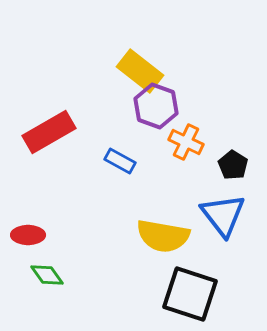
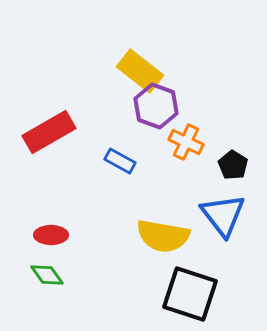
red ellipse: moved 23 px right
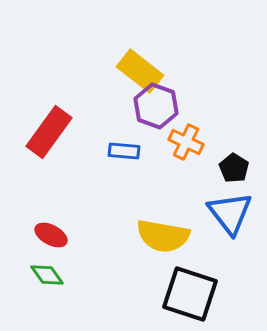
red rectangle: rotated 24 degrees counterclockwise
blue rectangle: moved 4 px right, 10 px up; rotated 24 degrees counterclockwise
black pentagon: moved 1 px right, 3 px down
blue triangle: moved 7 px right, 2 px up
red ellipse: rotated 28 degrees clockwise
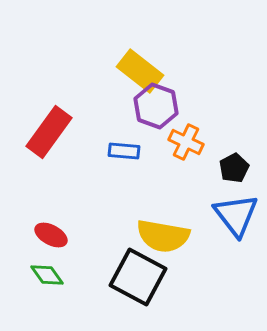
black pentagon: rotated 12 degrees clockwise
blue triangle: moved 6 px right, 2 px down
black square: moved 52 px left, 17 px up; rotated 10 degrees clockwise
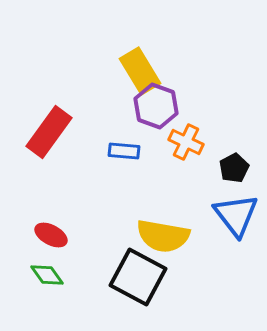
yellow rectangle: rotated 21 degrees clockwise
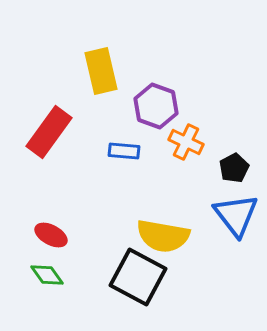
yellow rectangle: moved 39 px left; rotated 18 degrees clockwise
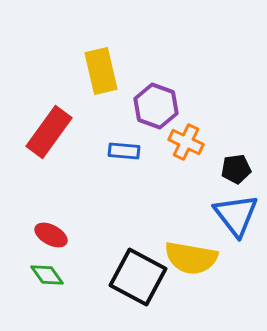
black pentagon: moved 2 px right, 1 px down; rotated 20 degrees clockwise
yellow semicircle: moved 28 px right, 22 px down
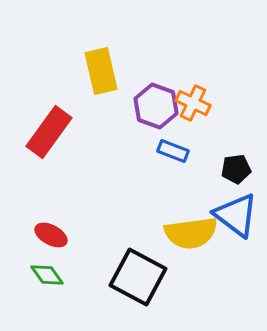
orange cross: moved 7 px right, 39 px up
blue rectangle: moved 49 px right; rotated 16 degrees clockwise
blue triangle: rotated 15 degrees counterclockwise
yellow semicircle: moved 25 px up; rotated 18 degrees counterclockwise
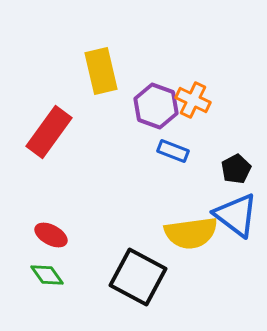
orange cross: moved 3 px up
black pentagon: rotated 20 degrees counterclockwise
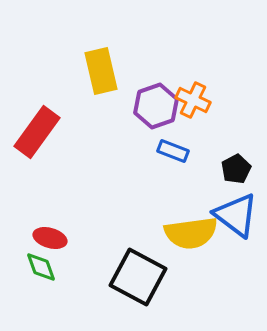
purple hexagon: rotated 21 degrees clockwise
red rectangle: moved 12 px left
red ellipse: moved 1 px left, 3 px down; rotated 12 degrees counterclockwise
green diamond: moved 6 px left, 8 px up; rotated 16 degrees clockwise
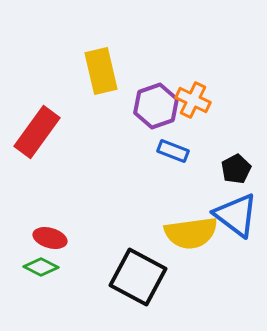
green diamond: rotated 44 degrees counterclockwise
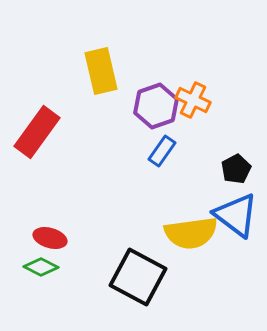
blue rectangle: moved 11 px left; rotated 76 degrees counterclockwise
